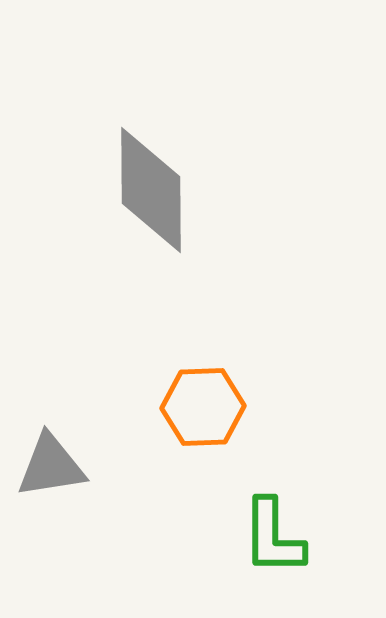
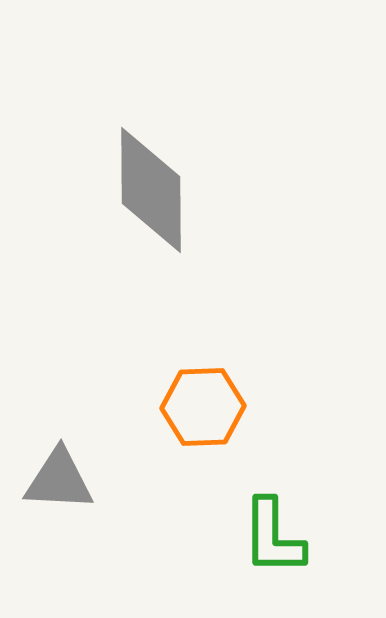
gray triangle: moved 8 px right, 14 px down; rotated 12 degrees clockwise
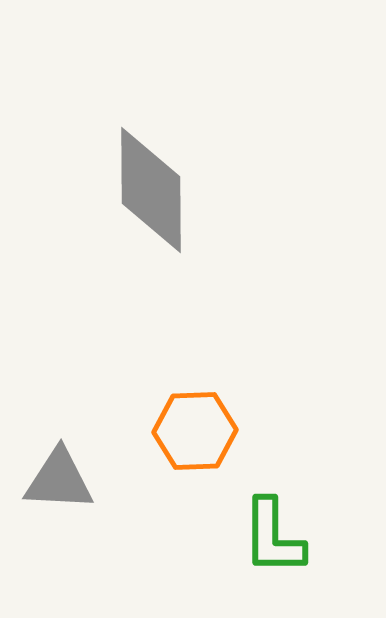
orange hexagon: moved 8 px left, 24 px down
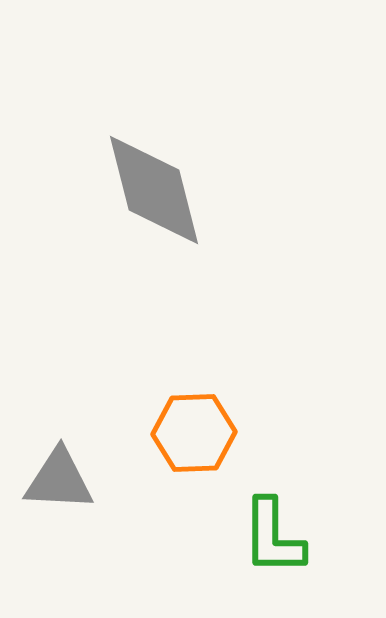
gray diamond: moved 3 px right; rotated 14 degrees counterclockwise
orange hexagon: moved 1 px left, 2 px down
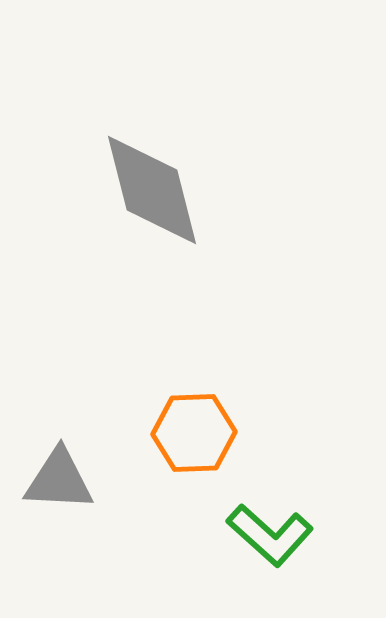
gray diamond: moved 2 px left
green L-shape: moved 3 px left, 2 px up; rotated 48 degrees counterclockwise
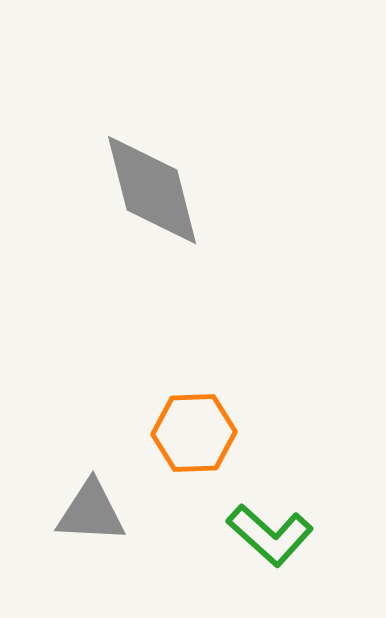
gray triangle: moved 32 px right, 32 px down
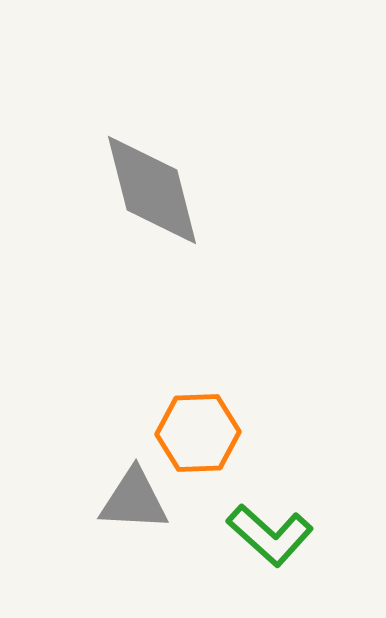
orange hexagon: moved 4 px right
gray triangle: moved 43 px right, 12 px up
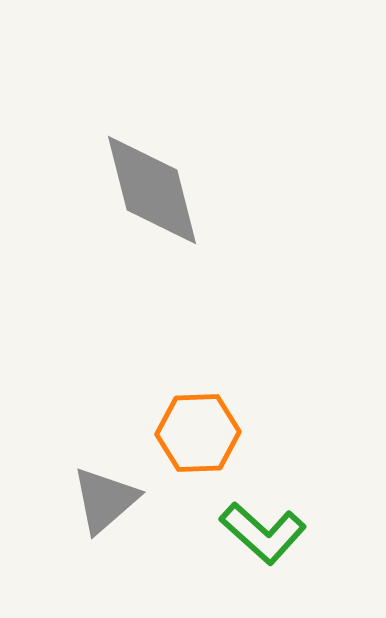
gray triangle: moved 29 px left; rotated 44 degrees counterclockwise
green L-shape: moved 7 px left, 2 px up
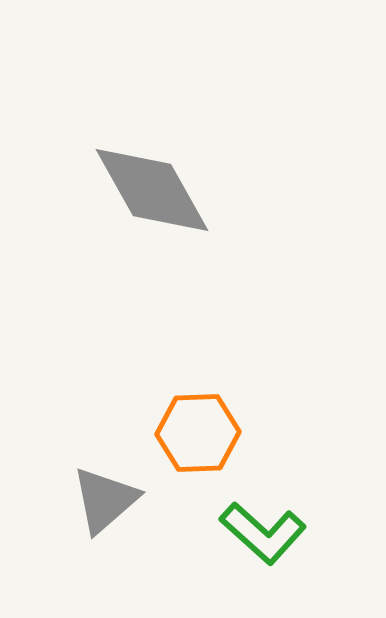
gray diamond: rotated 15 degrees counterclockwise
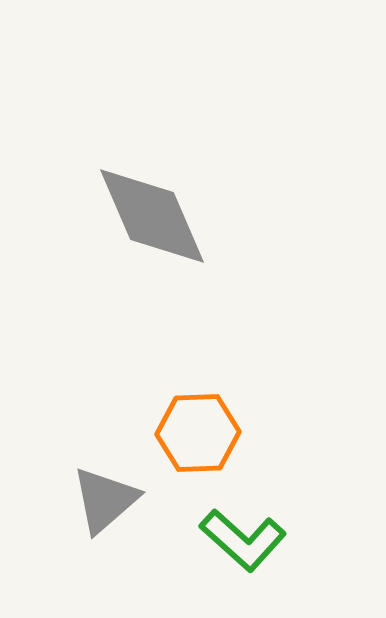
gray diamond: moved 26 px down; rotated 6 degrees clockwise
green L-shape: moved 20 px left, 7 px down
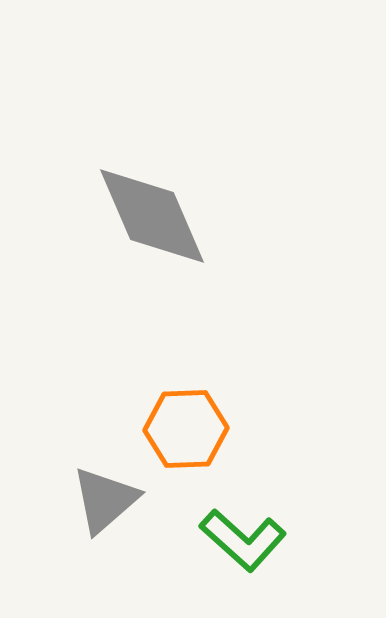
orange hexagon: moved 12 px left, 4 px up
